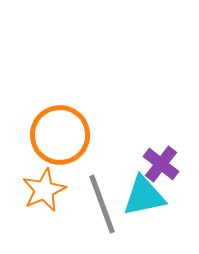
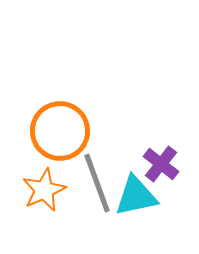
orange circle: moved 4 px up
cyan triangle: moved 8 px left
gray line: moved 5 px left, 21 px up
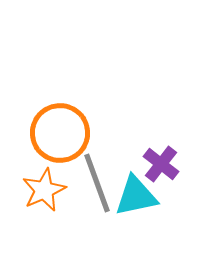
orange circle: moved 2 px down
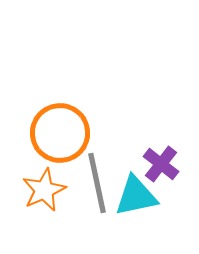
gray line: rotated 8 degrees clockwise
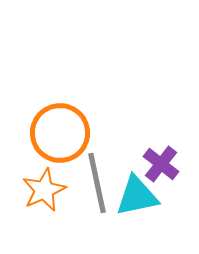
cyan triangle: moved 1 px right
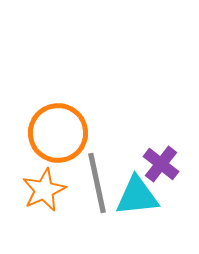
orange circle: moved 2 px left
cyan triangle: rotated 6 degrees clockwise
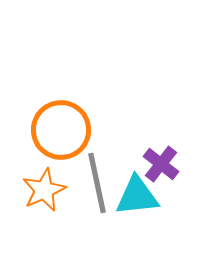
orange circle: moved 3 px right, 3 px up
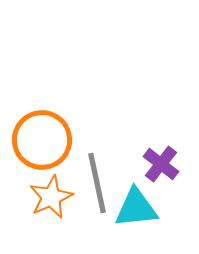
orange circle: moved 19 px left, 10 px down
orange star: moved 7 px right, 7 px down
cyan triangle: moved 1 px left, 12 px down
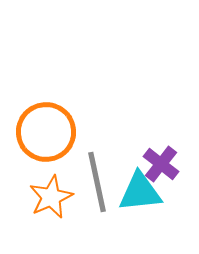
orange circle: moved 4 px right, 8 px up
gray line: moved 1 px up
cyan triangle: moved 4 px right, 16 px up
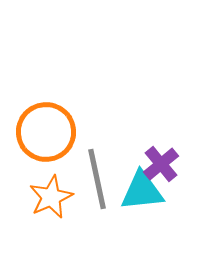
purple cross: rotated 12 degrees clockwise
gray line: moved 3 px up
cyan triangle: moved 2 px right, 1 px up
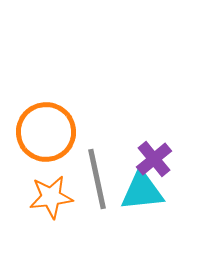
purple cross: moved 7 px left, 5 px up
orange star: rotated 18 degrees clockwise
